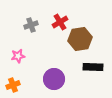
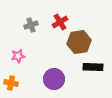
brown hexagon: moved 1 px left, 3 px down
orange cross: moved 2 px left, 2 px up; rotated 32 degrees clockwise
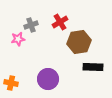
pink star: moved 17 px up
purple circle: moved 6 px left
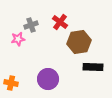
red cross: rotated 21 degrees counterclockwise
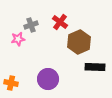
brown hexagon: rotated 15 degrees counterclockwise
black rectangle: moved 2 px right
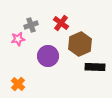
red cross: moved 1 px right, 1 px down
brown hexagon: moved 1 px right, 2 px down
purple circle: moved 23 px up
orange cross: moved 7 px right, 1 px down; rotated 32 degrees clockwise
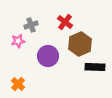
red cross: moved 4 px right, 1 px up
pink star: moved 2 px down
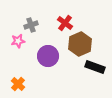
red cross: moved 1 px down
black rectangle: rotated 18 degrees clockwise
